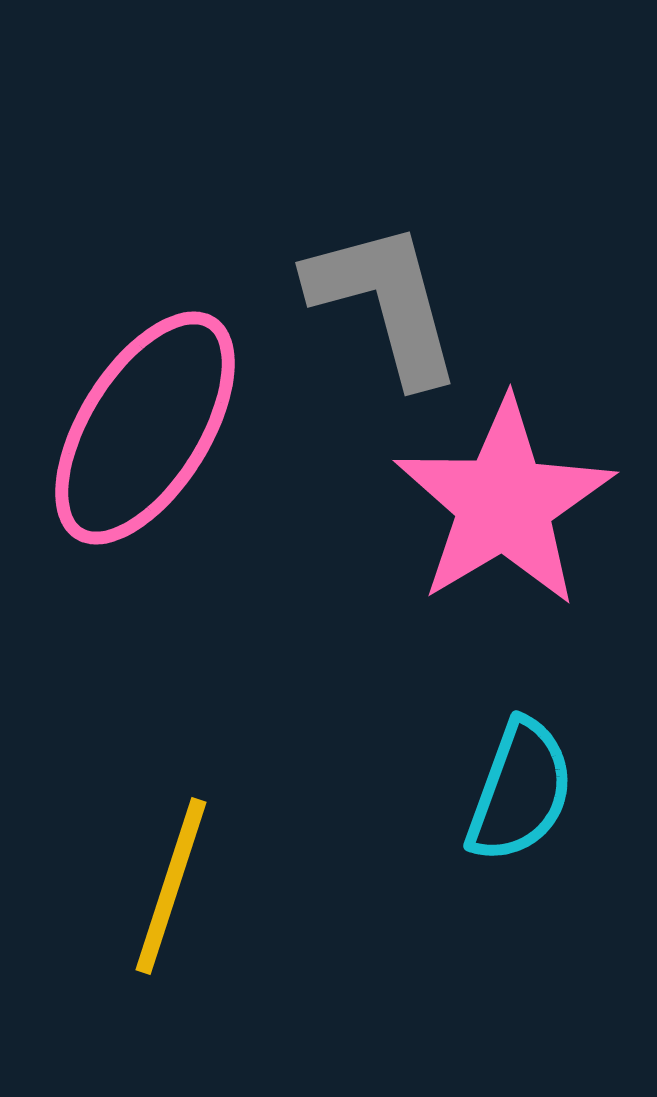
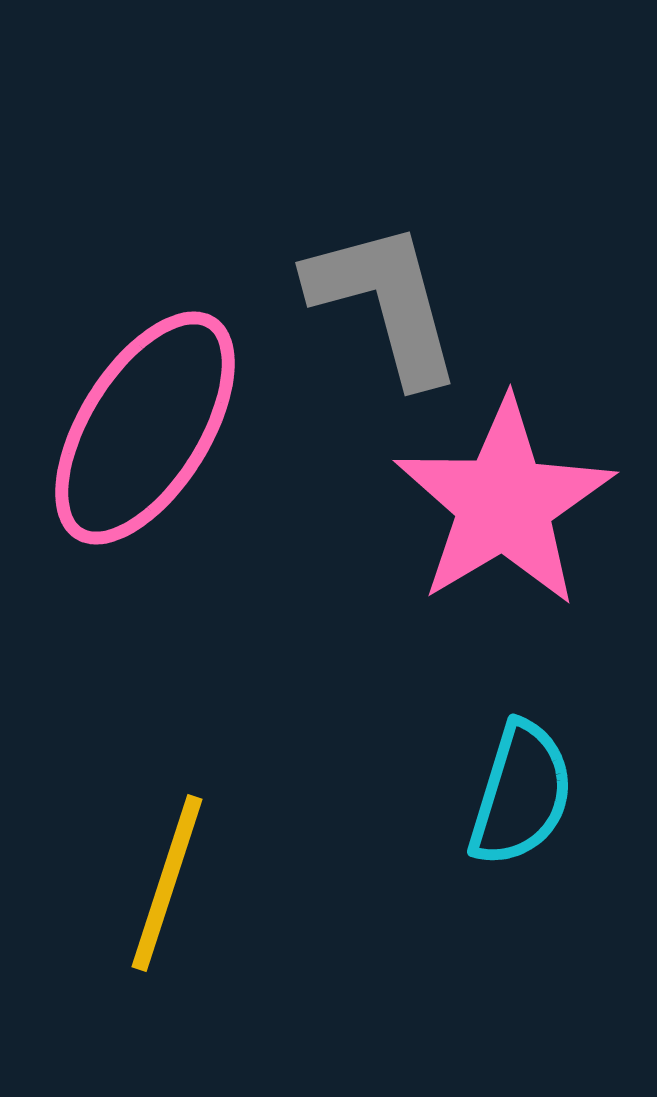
cyan semicircle: moved 1 px right, 3 px down; rotated 3 degrees counterclockwise
yellow line: moved 4 px left, 3 px up
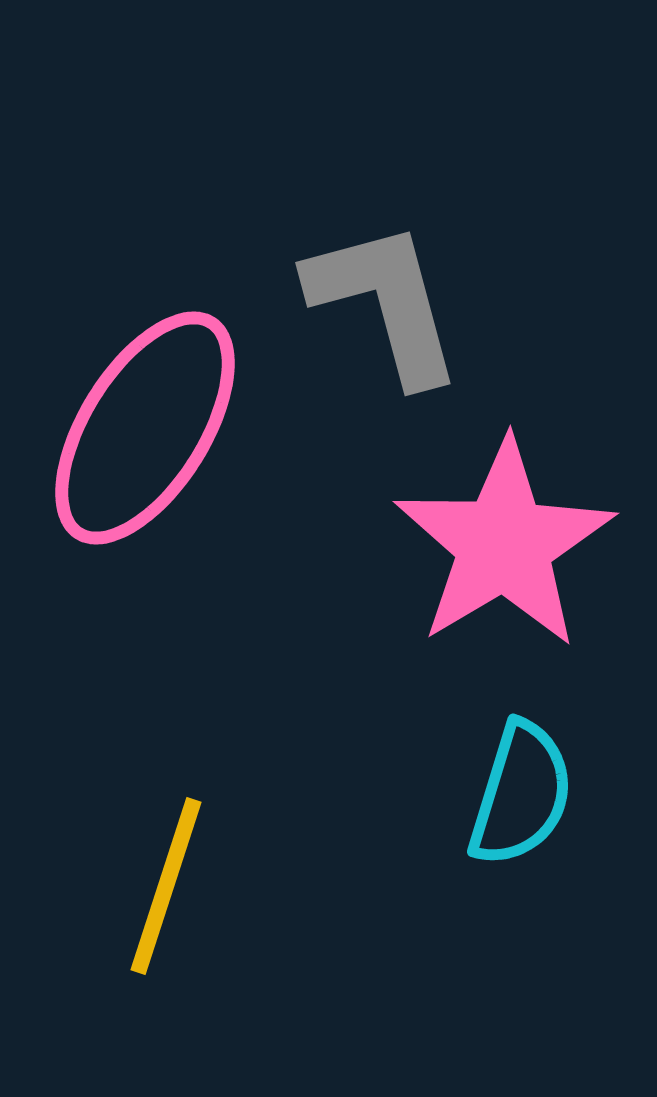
pink star: moved 41 px down
yellow line: moved 1 px left, 3 px down
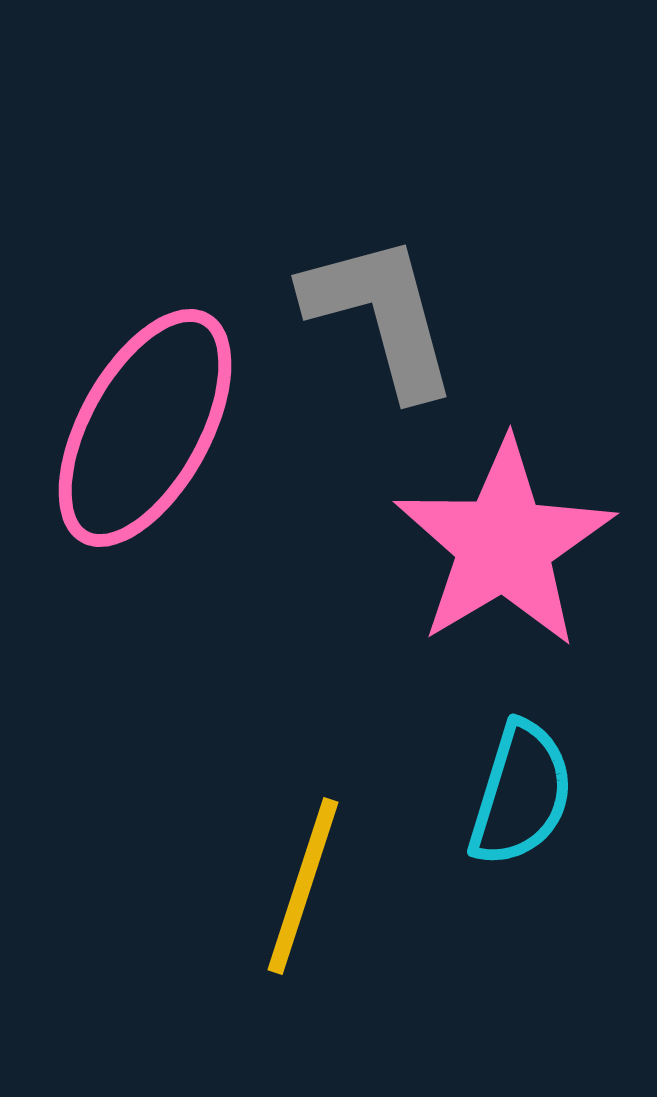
gray L-shape: moved 4 px left, 13 px down
pink ellipse: rotated 3 degrees counterclockwise
yellow line: moved 137 px right
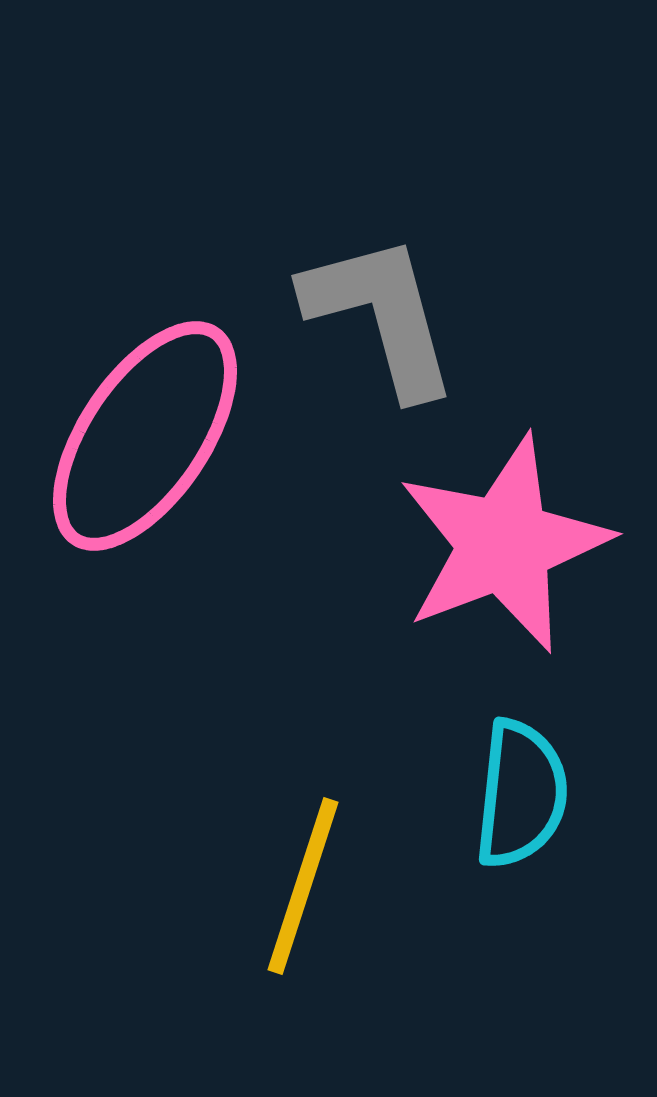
pink ellipse: moved 8 px down; rotated 5 degrees clockwise
pink star: rotated 10 degrees clockwise
cyan semicircle: rotated 11 degrees counterclockwise
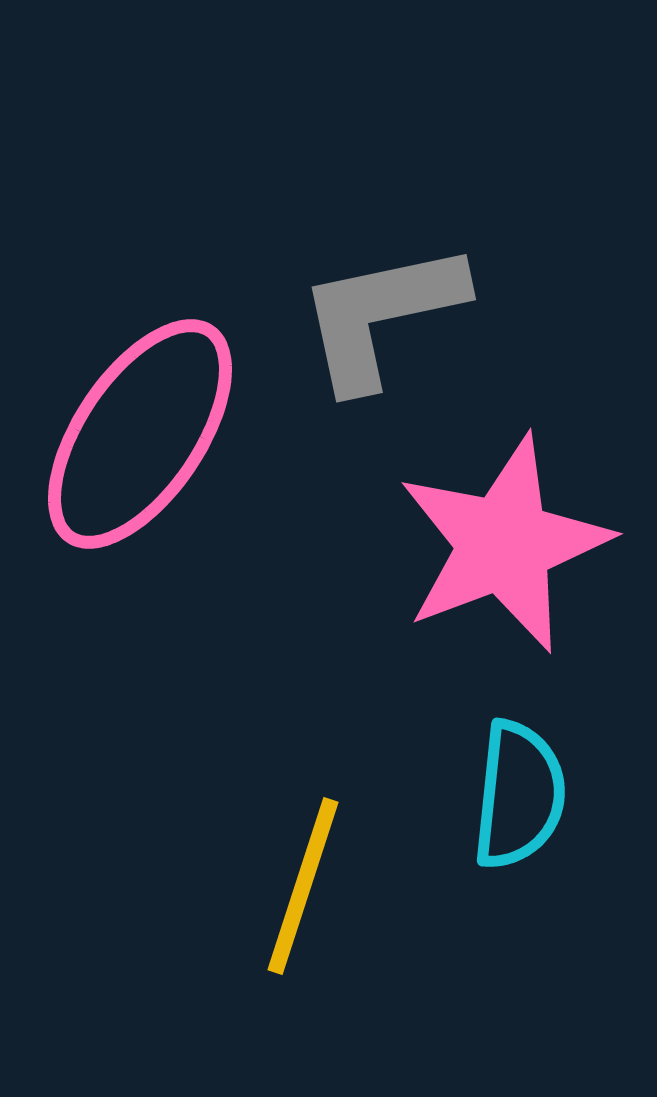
gray L-shape: rotated 87 degrees counterclockwise
pink ellipse: moved 5 px left, 2 px up
cyan semicircle: moved 2 px left, 1 px down
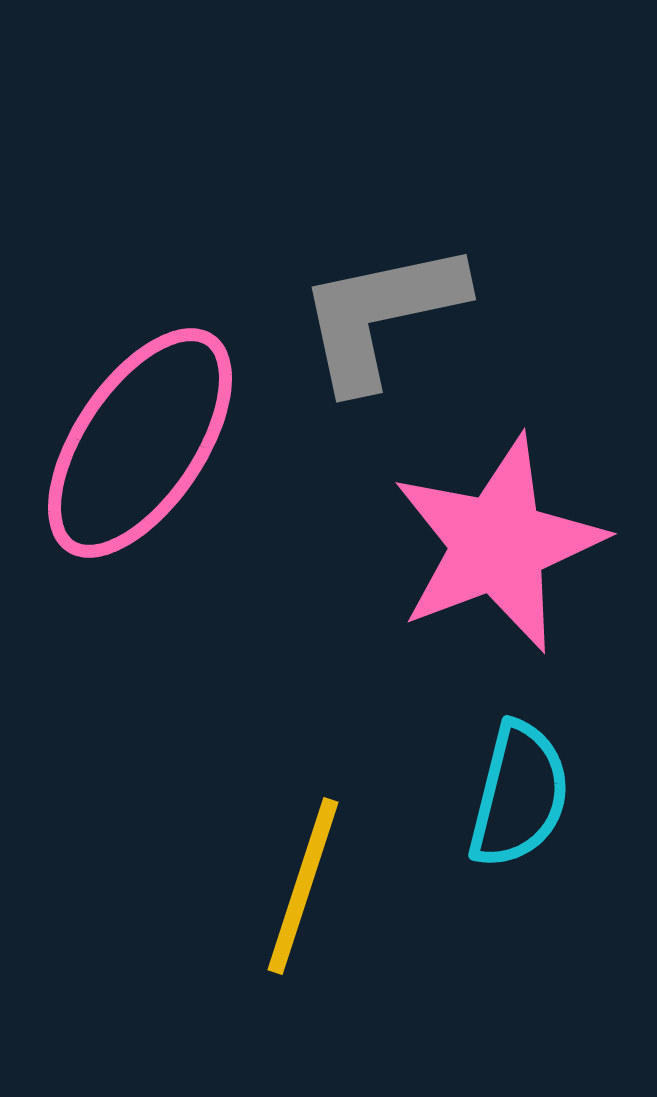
pink ellipse: moved 9 px down
pink star: moved 6 px left
cyan semicircle: rotated 8 degrees clockwise
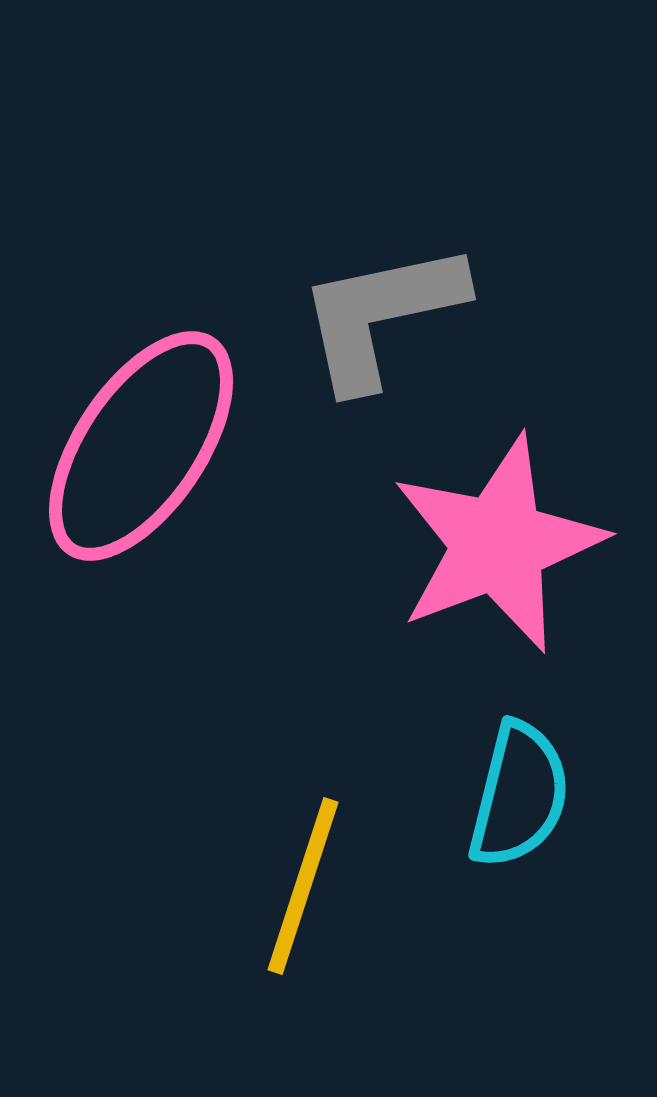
pink ellipse: moved 1 px right, 3 px down
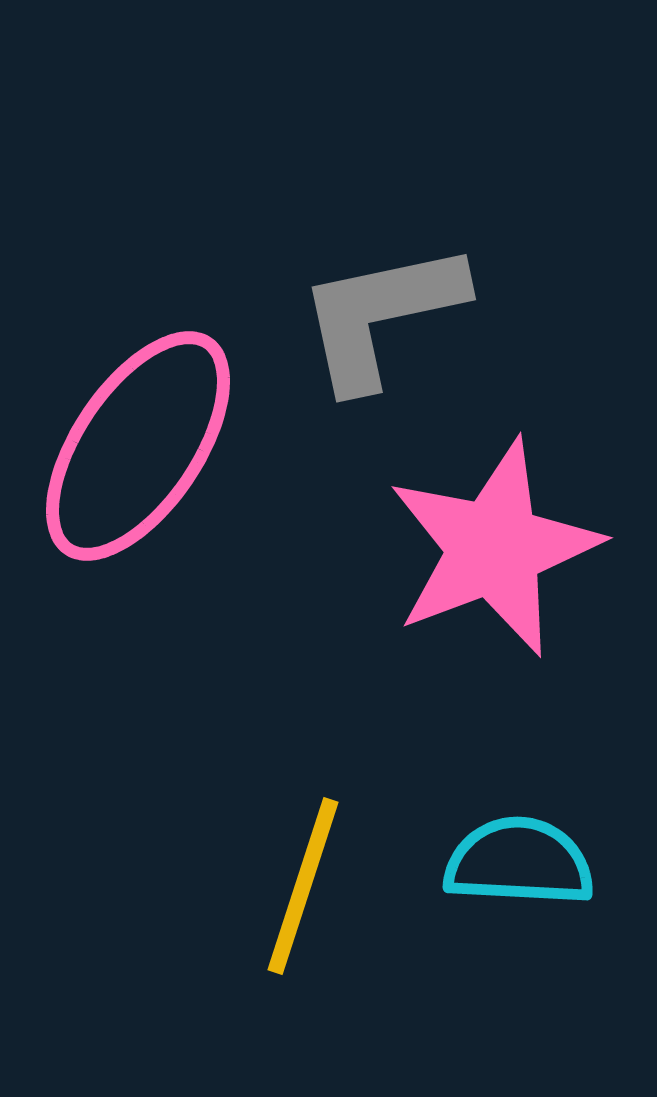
pink ellipse: moved 3 px left
pink star: moved 4 px left, 4 px down
cyan semicircle: moved 67 px down; rotated 101 degrees counterclockwise
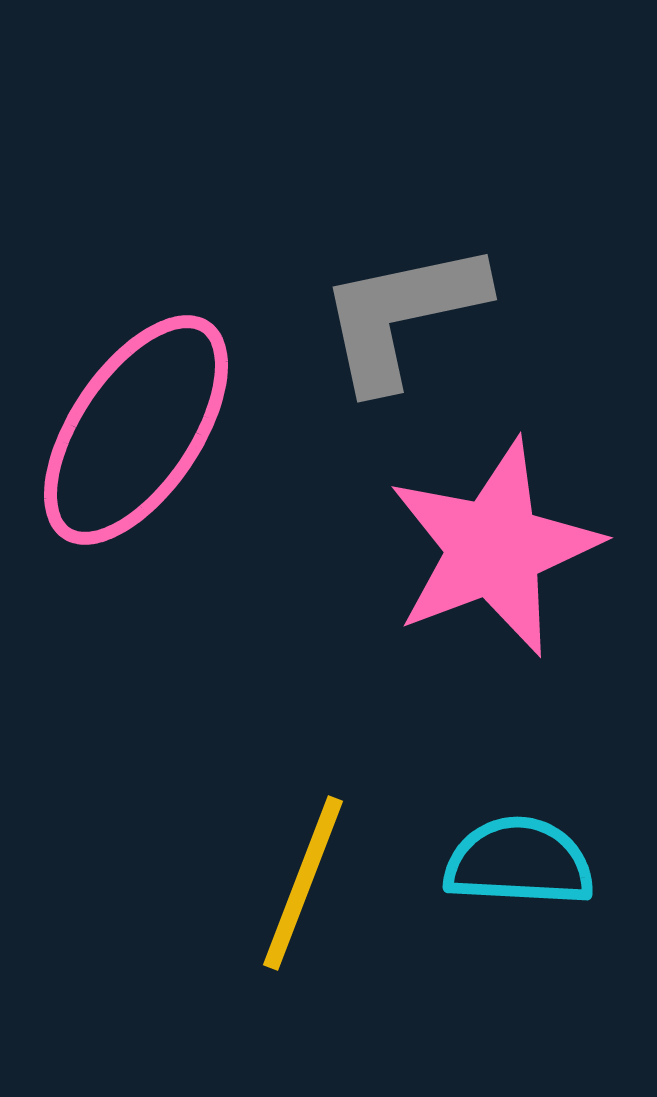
gray L-shape: moved 21 px right
pink ellipse: moved 2 px left, 16 px up
yellow line: moved 3 px up; rotated 3 degrees clockwise
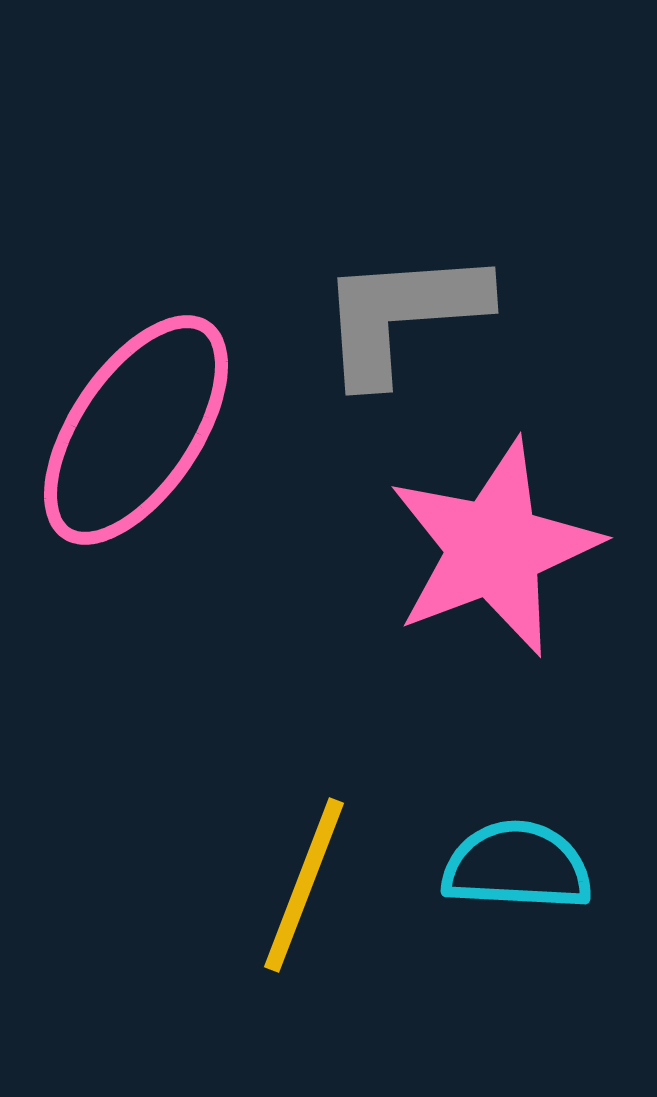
gray L-shape: rotated 8 degrees clockwise
cyan semicircle: moved 2 px left, 4 px down
yellow line: moved 1 px right, 2 px down
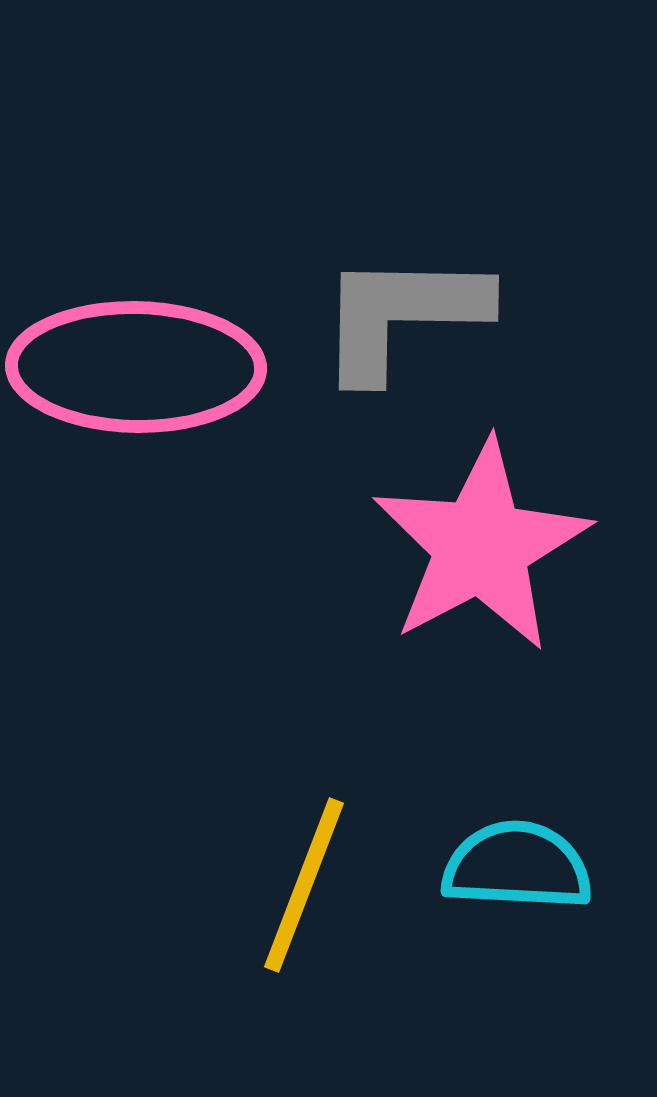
gray L-shape: rotated 5 degrees clockwise
pink ellipse: moved 63 px up; rotated 57 degrees clockwise
pink star: moved 13 px left, 2 px up; rotated 7 degrees counterclockwise
